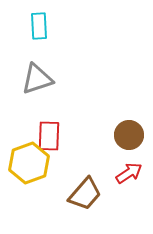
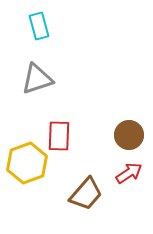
cyan rectangle: rotated 12 degrees counterclockwise
red rectangle: moved 10 px right
yellow hexagon: moved 2 px left
brown trapezoid: moved 1 px right
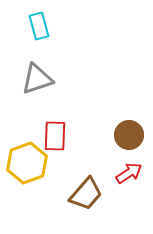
red rectangle: moved 4 px left
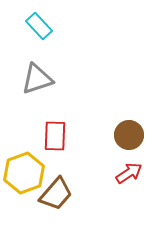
cyan rectangle: rotated 28 degrees counterclockwise
yellow hexagon: moved 3 px left, 10 px down
brown trapezoid: moved 30 px left
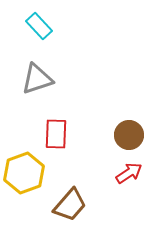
red rectangle: moved 1 px right, 2 px up
brown trapezoid: moved 14 px right, 11 px down
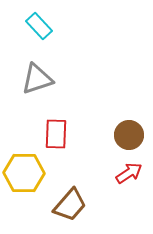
yellow hexagon: rotated 21 degrees clockwise
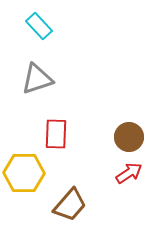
brown circle: moved 2 px down
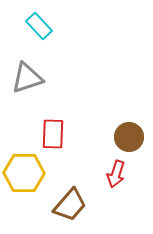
gray triangle: moved 10 px left, 1 px up
red rectangle: moved 3 px left
red arrow: moved 13 px left, 1 px down; rotated 140 degrees clockwise
